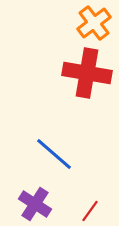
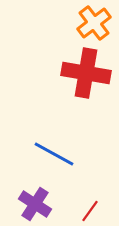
red cross: moved 1 px left
blue line: rotated 12 degrees counterclockwise
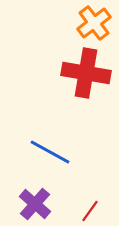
blue line: moved 4 px left, 2 px up
purple cross: rotated 8 degrees clockwise
